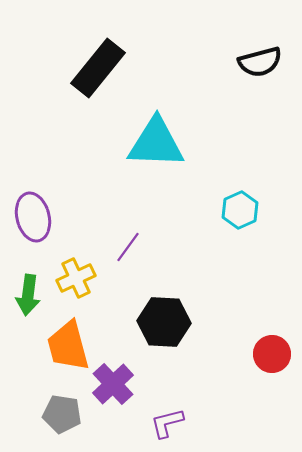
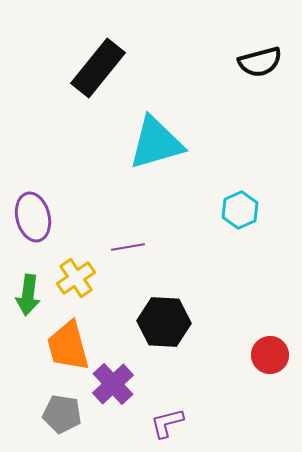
cyan triangle: rotated 18 degrees counterclockwise
purple line: rotated 44 degrees clockwise
yellow cross: rotated 9 degrees counterclockwise
red circle: moved 2 px left, 1 px down
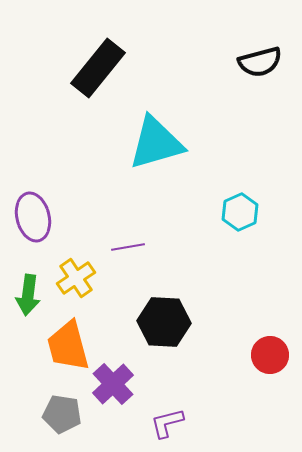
cyan hexagon: moved 2 px down
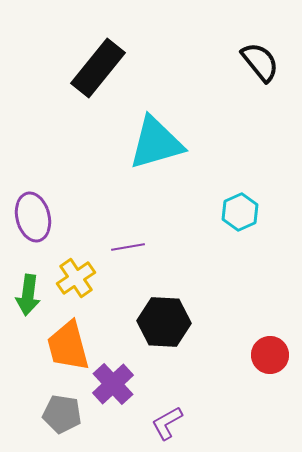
black semicircle: rotated 114 degrees counterclockwise
purple L-shape: rotated 15 degrees counterclockwise
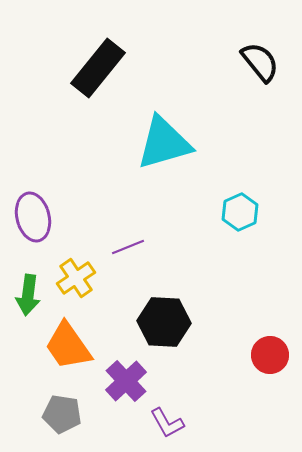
cyan triangle: moved 8 px right
purple line: rotated 12 degrees counterclockwise
orange trapezoid: rotated 20 degrees counterclockwise
purple cross: moved 13 px right, 3 px up
purple L-shape: rotated 90 degrees counterclockwise
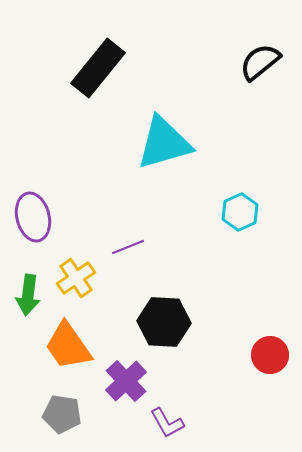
black semicircle: rotated 90 degrees counterclockwise
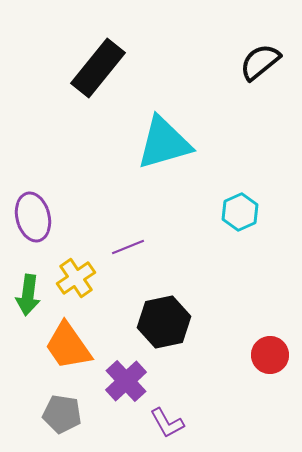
black hexagon: rotated 15 degrees counterclockwise
